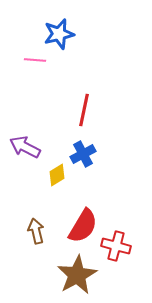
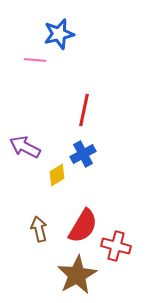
brown arrow: moved 3 px right, 2 px up
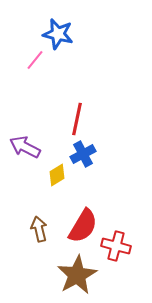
blue star: moved 1 px left; rotated 28 degrees clockwise
pink line: rotated 55 degrees counterclockwise
red line: moved 7 px left, 9 px down
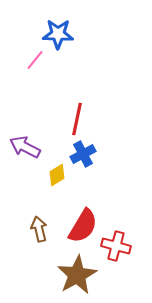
blue star: rotated 12 degrees counterclockwise
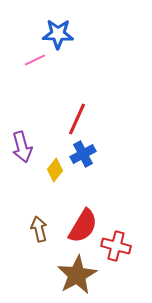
pink line: rotated 25 degrees clockwise
red line: rotated 12 degrees clockwise
purple arrow: moved 3 px left; rotated 132 degrees counterclockwise
yellow diamond: moved 2 px left, 5 px up; rotated 20 degrees counterclockwise
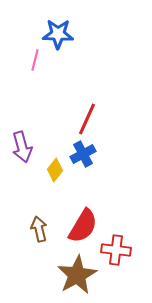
pink line: rotated 50 degrees counterclockwise
red line: moved 10 px right
red cross: moved 4 px down; rotated 8 degrees counterclockwise
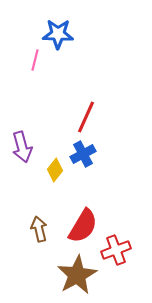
red line: moved 1 px left, 2 px up
red cross: rotated 28 degrees counterclockwise
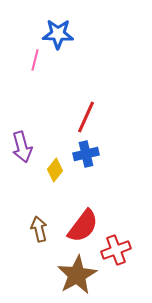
blue cross: moved 3 px right; rotated 15 degrees clockwise
red semicircle: rotated 6 degrees clockwise
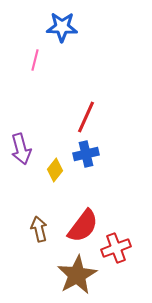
blue star: moved 4 px right, 7 px up
purple arrow: moved 1 px left, 2 px down
red cross: moved 2 px up
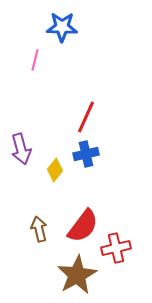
red cross: rotated 8 degrees clockwise
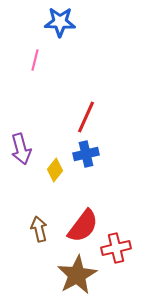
blue star: moved 2 px left, 5 px up
